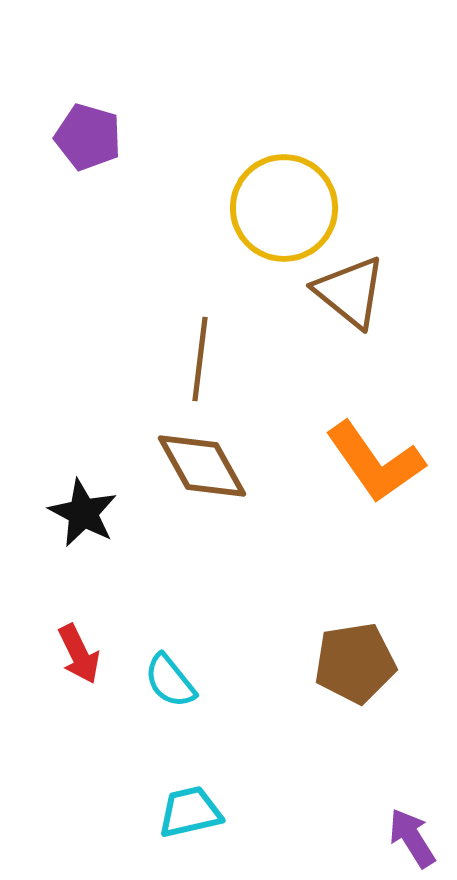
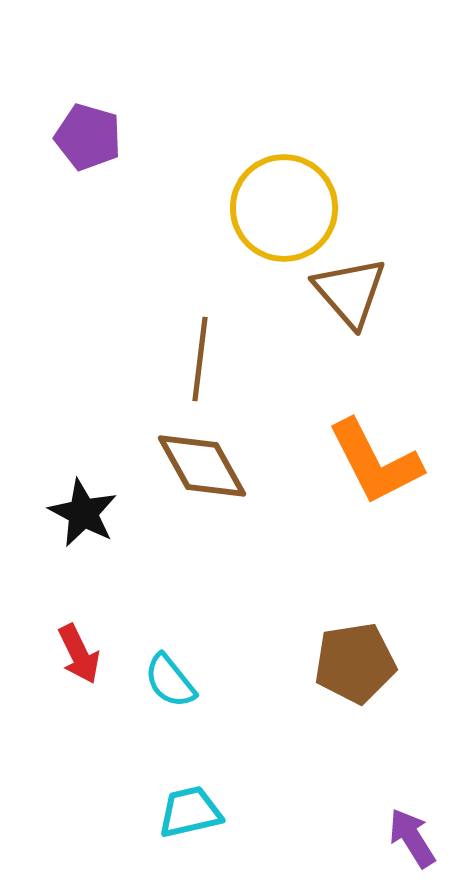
brown triangle: rotated 10 degrees clockwise
orange L-shape: rotated 8 degrees clockwise
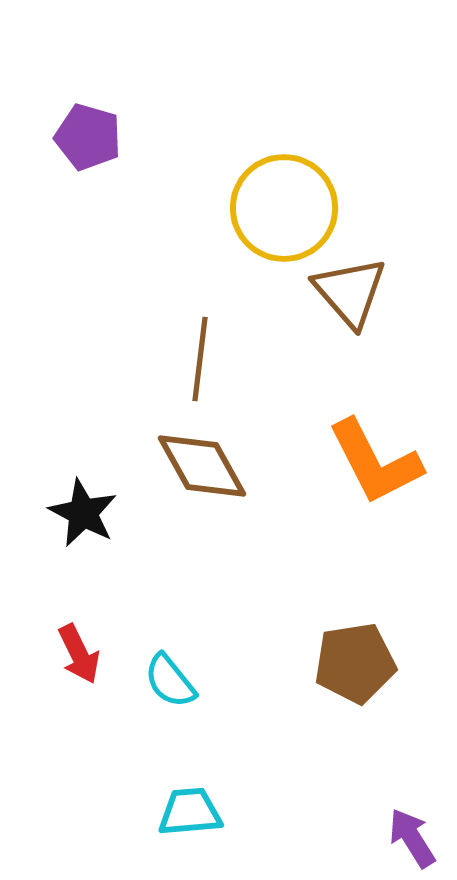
cyan trapezoid: rotated 8 degrees clockwise
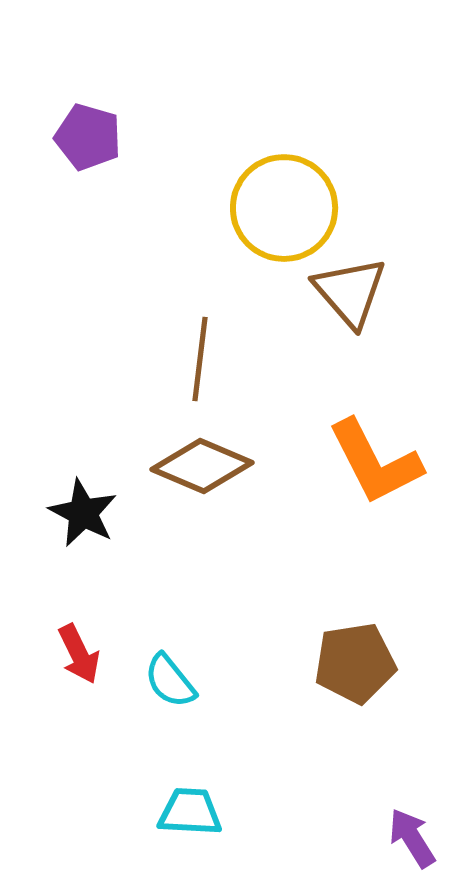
brown diamond: rotated 38 degrees counterclockwise
cyan trapezoid: rotated 8 degrees clockwise
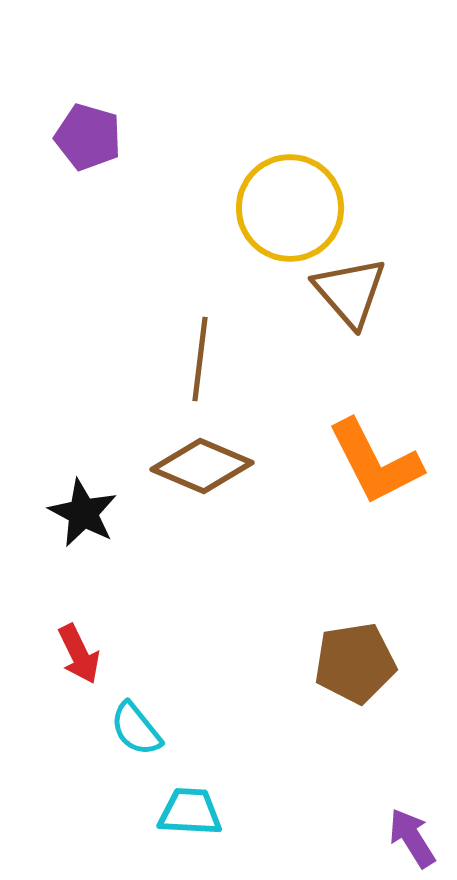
yellow circle: moved 6 px right
cyan semicircle: moved 34 px left, 48 px down
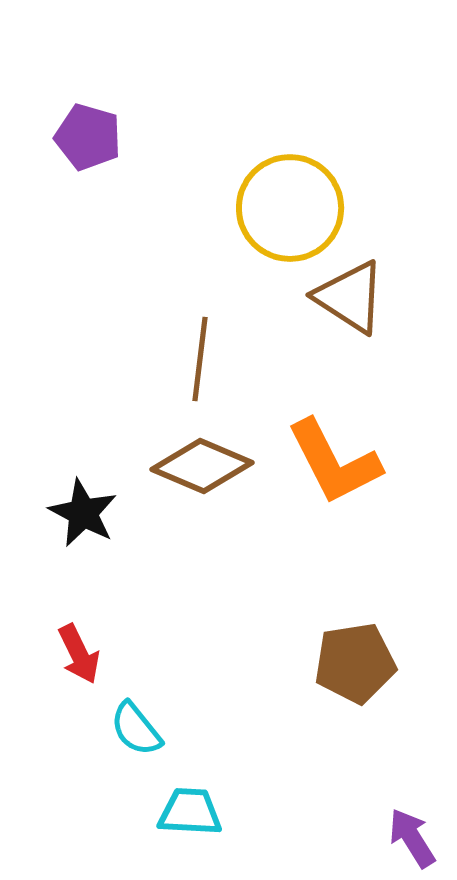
brown triangle: moved 5 px down; rotated 16 degrees counterclockwise
orange L-shape: moved 41 px left
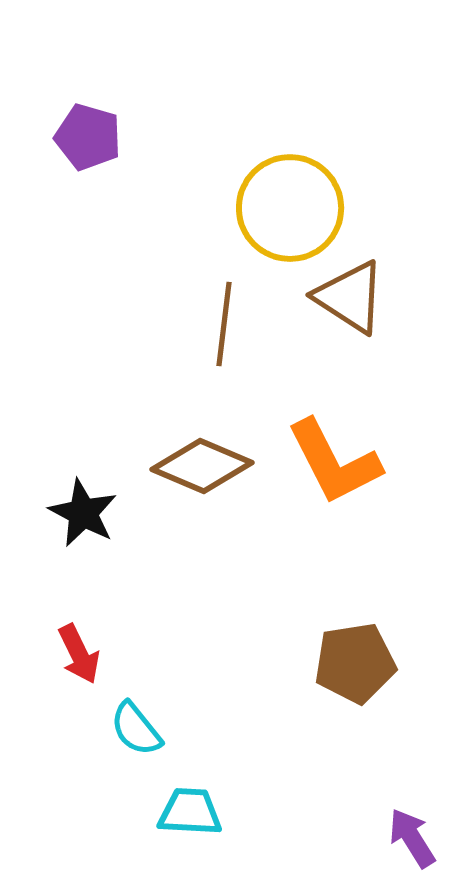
brown line: moved 24 px right, 35 px up
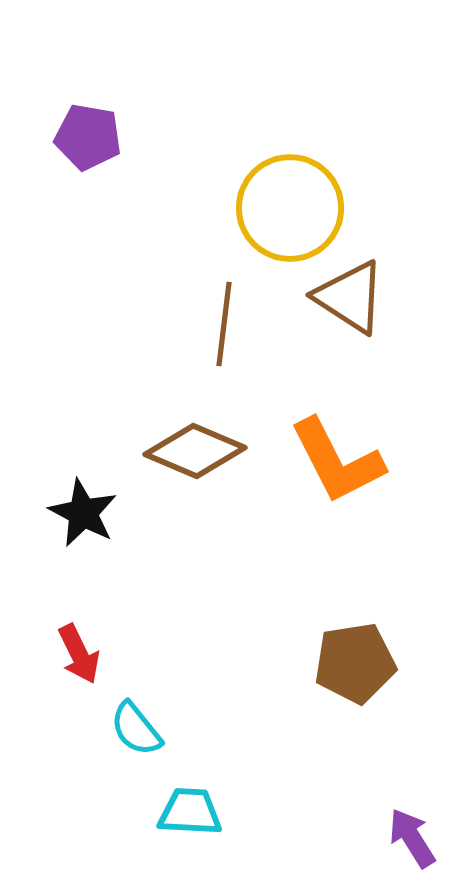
purple pentagon: rotated 6 degrees counterclockwise
orange L-shape: moved 3 px right, 1 px up
brown diamond: moved 7 px left, 15 px up
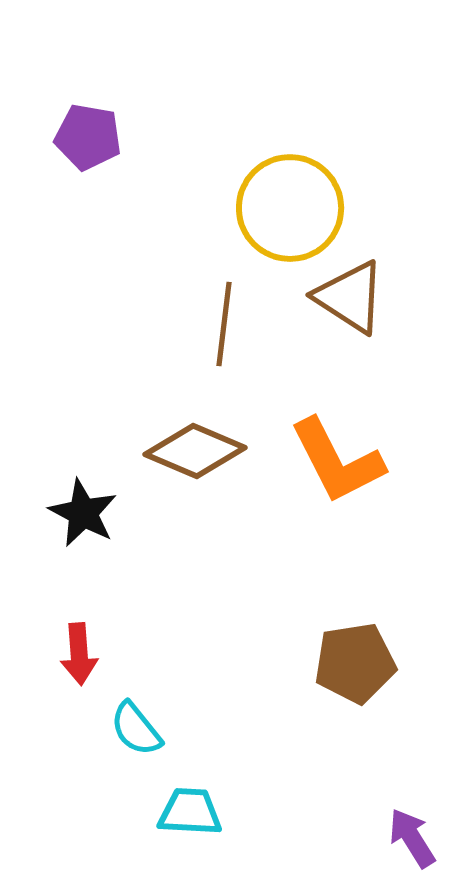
red arrow: rotated 22 degrees clockwise
